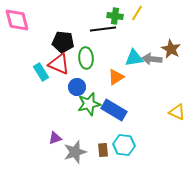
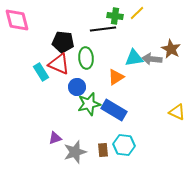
yellow line: rotated 14 degrees clockwise
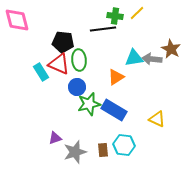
green ellipse: moved 7 px left, 2 px down
yellow triangle: moved 20 px left, 7 px down
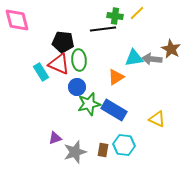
brown rectangle: rotated 16 degrees clockwise
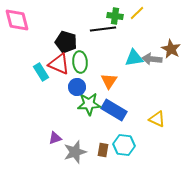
black pentagon: moved 3 px right; rotated 10 degrees clockwise
green ellipse: moved 1 px right, 2 px down
orange triangle: moved 7 px left, 4 px down; rotated 24 degrees counterclockwise
green star: rotated 10 degrees clockwise
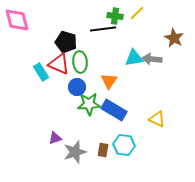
brown star: moved 3 px right, 11 px up
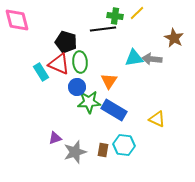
green star: moved 2 px up
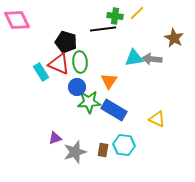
pink diamond: rotated 12 degrees counterclockwise
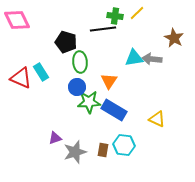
red triangle: moved 38 px left, 14 px down
